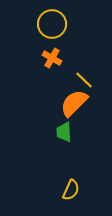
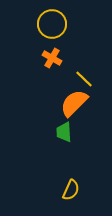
yellow line: moved 1 px up
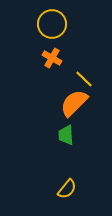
green trapezoid: moved 2 px right, 3 px down
yellow semicircle: moved 4 px left, 1 px up; rotated 15 degrees clockwise
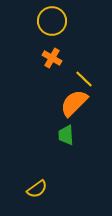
yellow circle: moved 3 px up
yellow semicircle: moved 30 px left; rotated 15 degrees clockwise
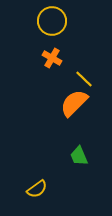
green trapezoid: moved 13 px right, 21 px down; rotated 20 degrees counterclockwise
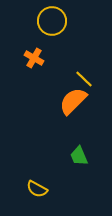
orange cross: moved 18 px left
orange semicircle: moved 1 px left, 2 px up
yellow semicircle: rotated 65 degrees clockwise
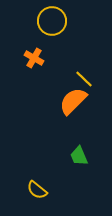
yellow semicircle: moved 1 px down; rotated 10 degrees clockwise
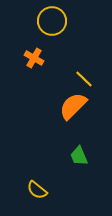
orange semicircle: moved 5 px down
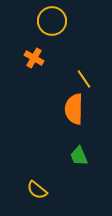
yellow line: rotated 12 degrees clockwise
orange semicircle: moved 1 px right, 3 px down; rotated 44 degrees counterclockwise
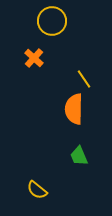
orange cross: rotated 12 degrees clockwise
